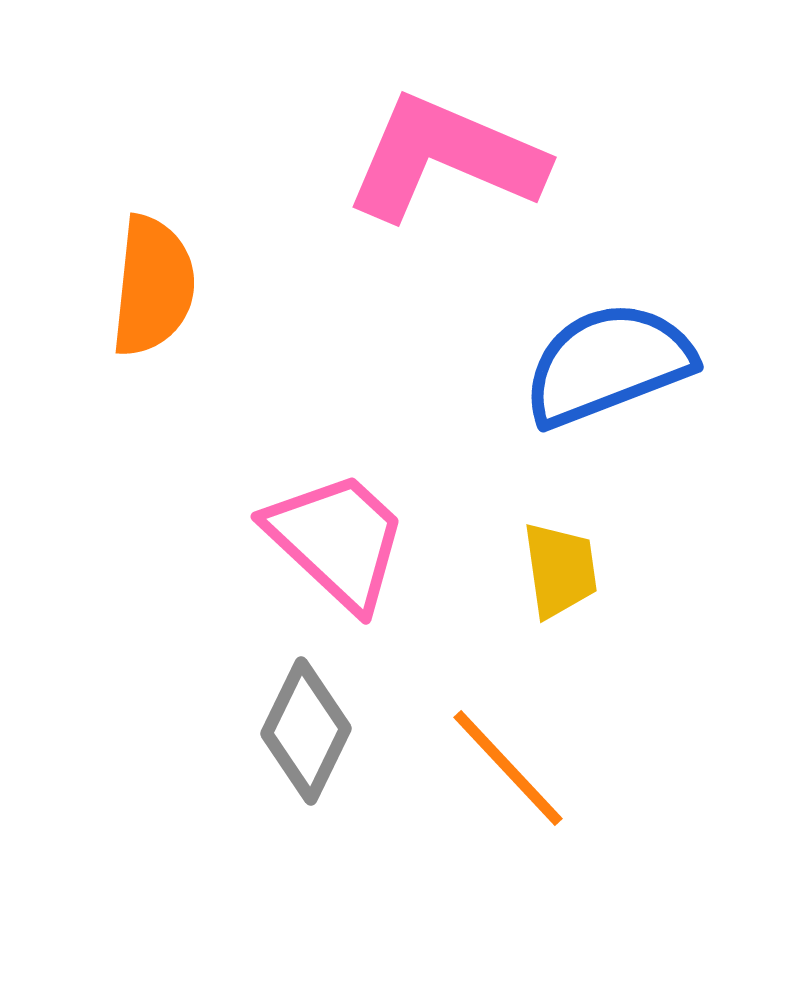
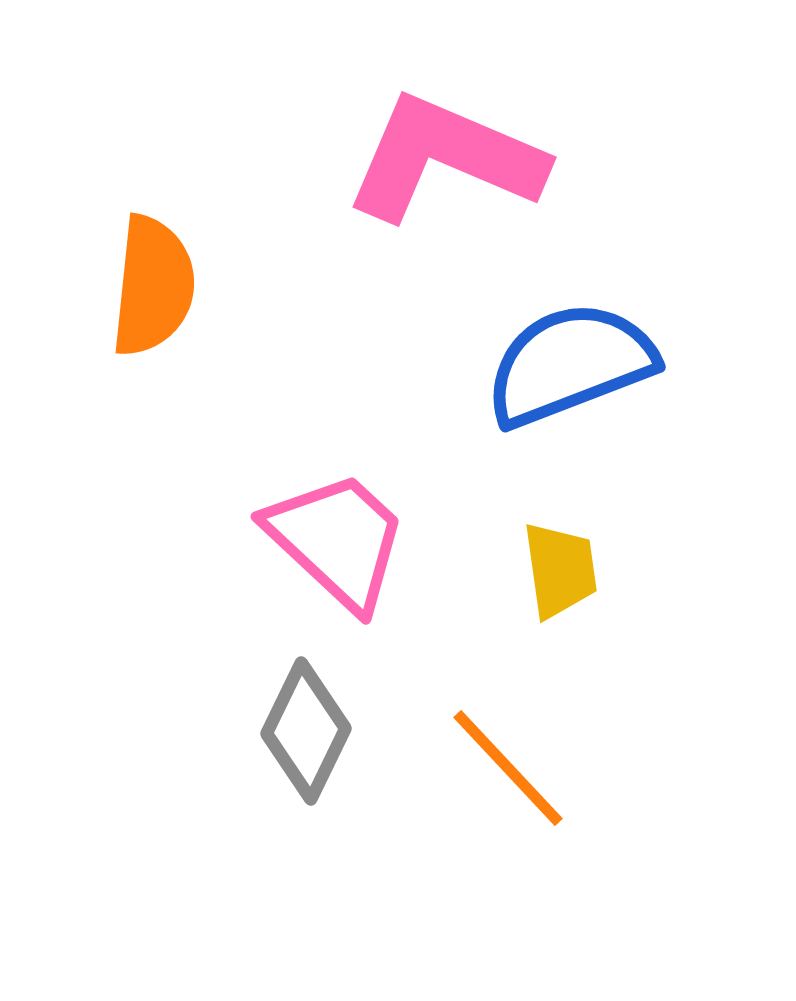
blue semicircle: moved 38 px left
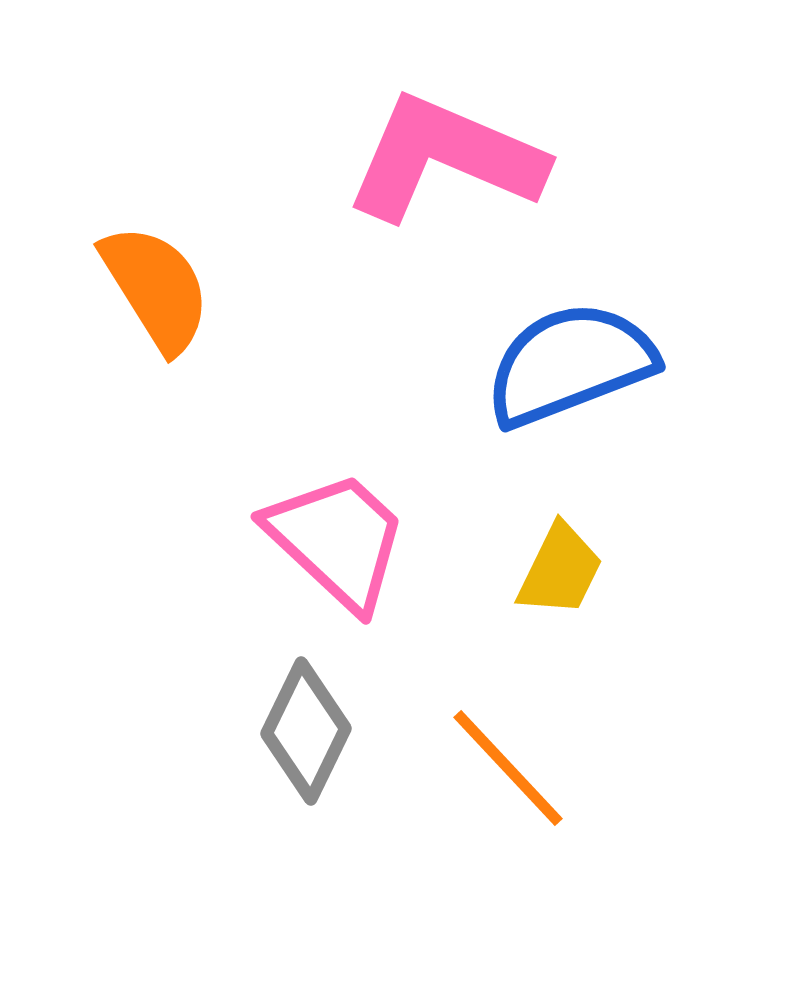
orange semicircle: moved 3 px right, 2 px down; rotated 38 degrees counterclockwise
yellow trapezoid: rotated 34 degrees clockwise
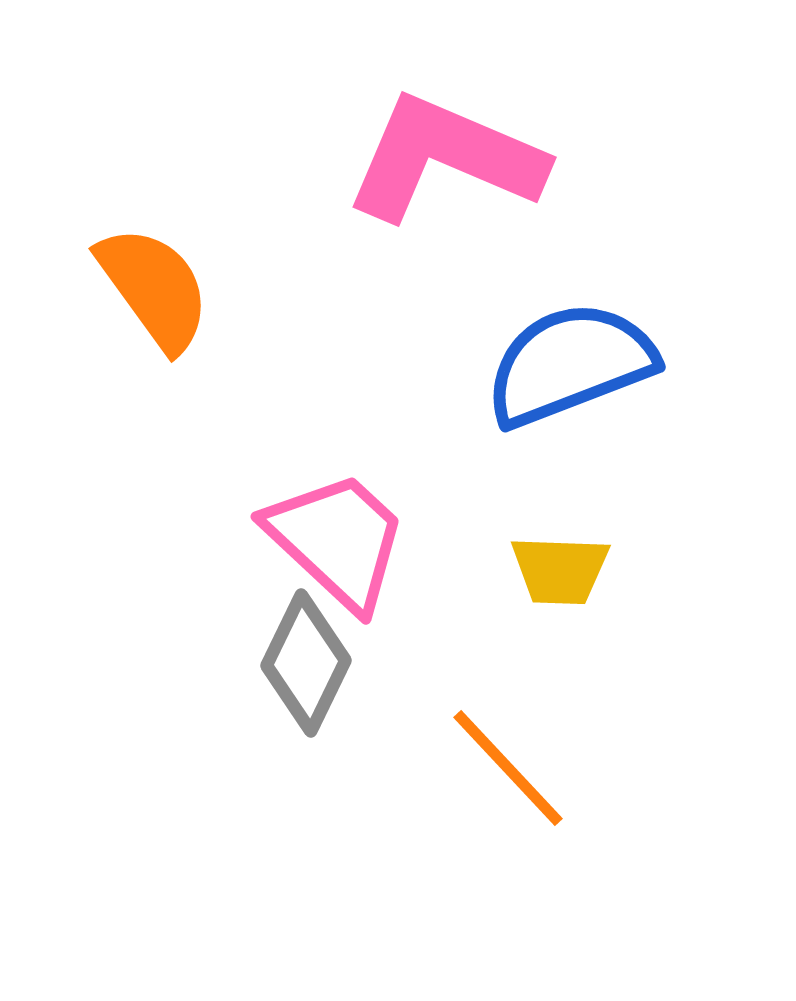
orange semicircle: moved 2 px left; rotated 4 degrees counterclockwise
yellow trapezoid: rotated 66 degrees clockwise
gray diamond: moved 68 px up
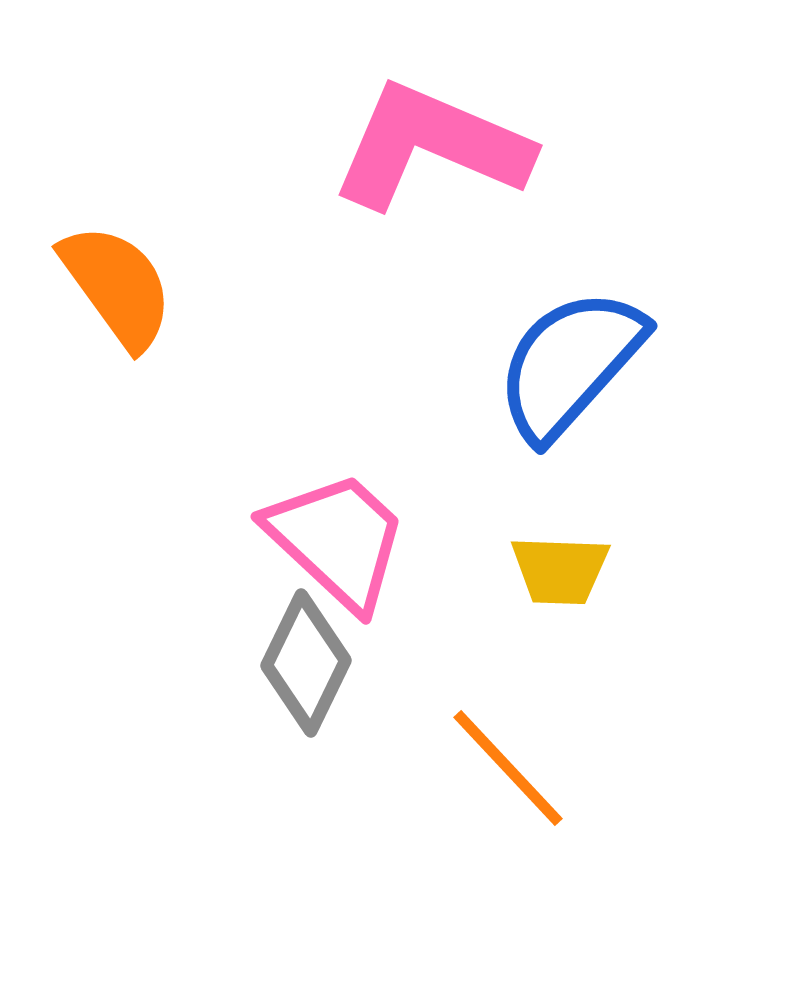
pink L-shape: moved 14 px left, 12 px up
orange semicircle: moved 37 px left, 2 px up
blue semicircle: rotated 27 degrees counterclockwise
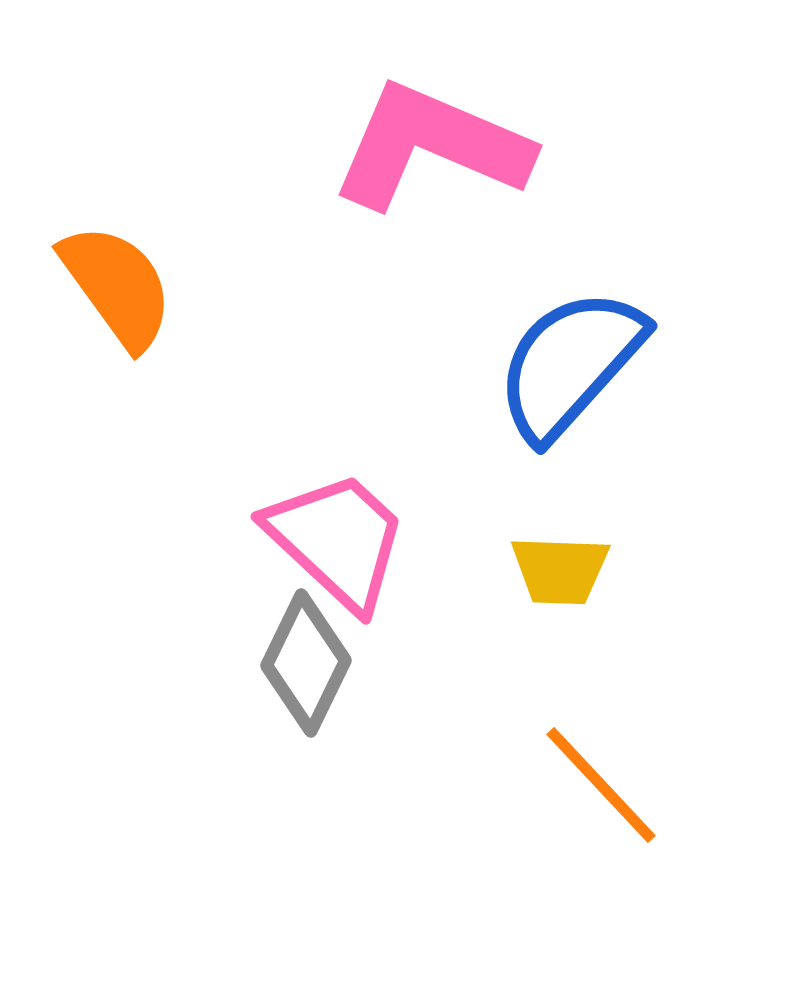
orange line: moved 93 px right, 17 px down
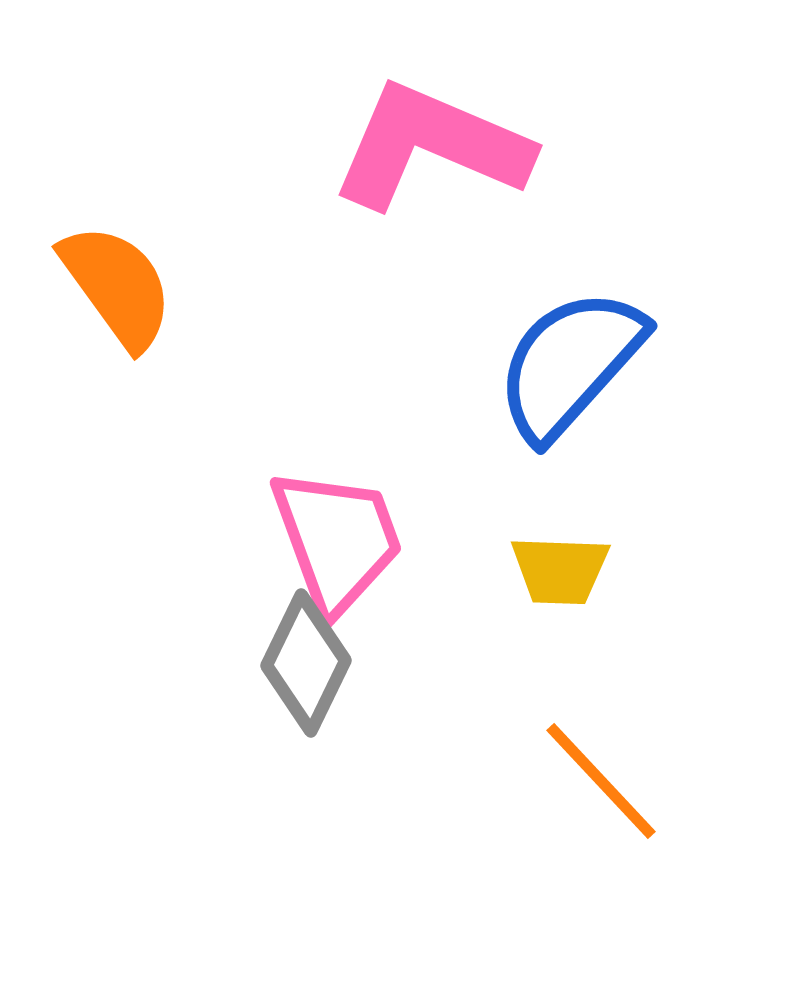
pink trapezoid: rotated 27 degrees clockwise
orange line: moved 4 px up
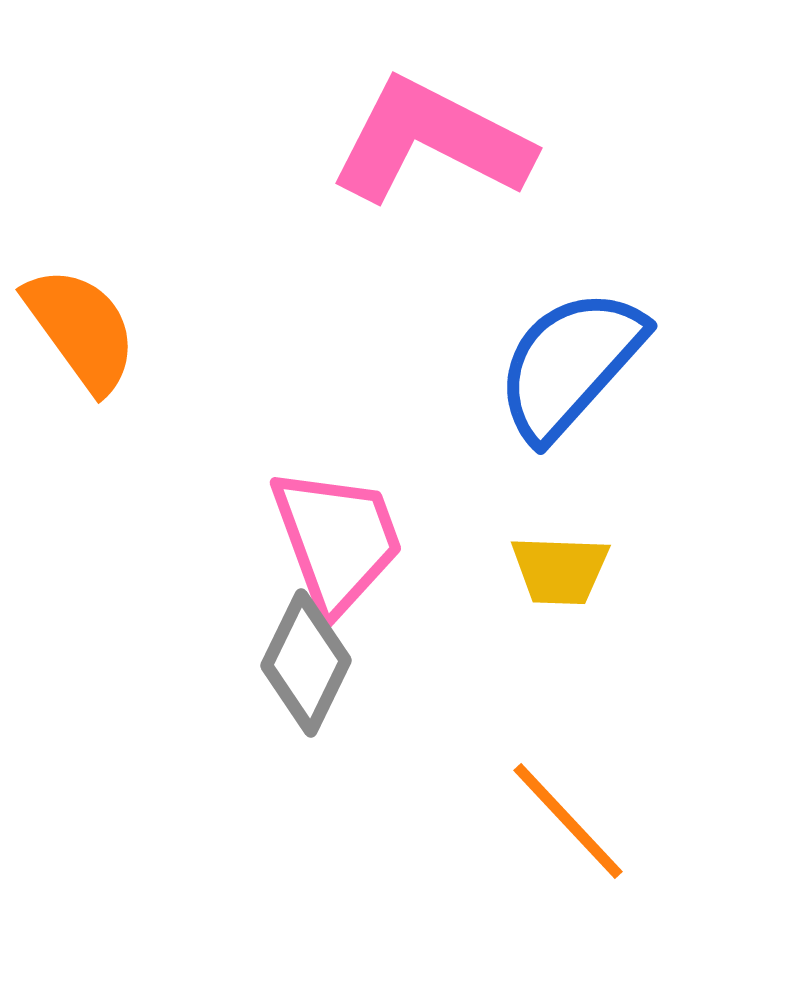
pink L-shape: moved 5 px up; rotated 4 degrees clockwise
orange semicircle: moved 36 px left, 43 px down
orange line: moved 33 px left, 40 px down
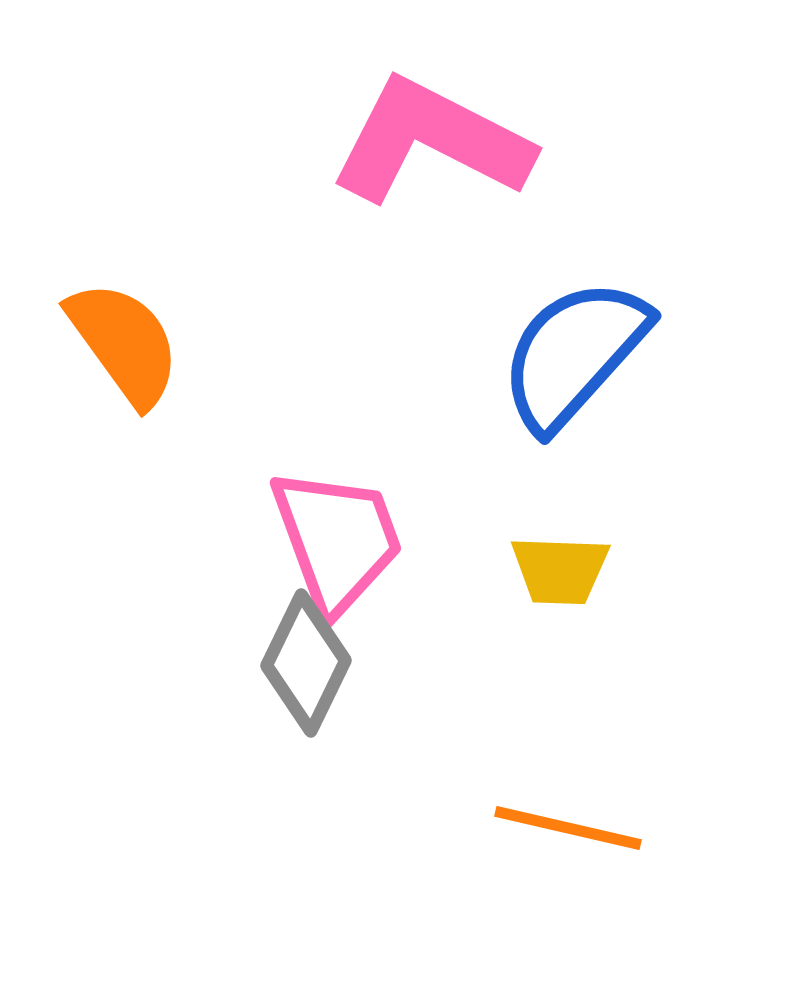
orange semicircle: moved 43 px right, 14 px down
blue semicircle: moved 4 px right, 10 px up
orange line: moved 7 px down; rotated 34 degrees counterclockwise
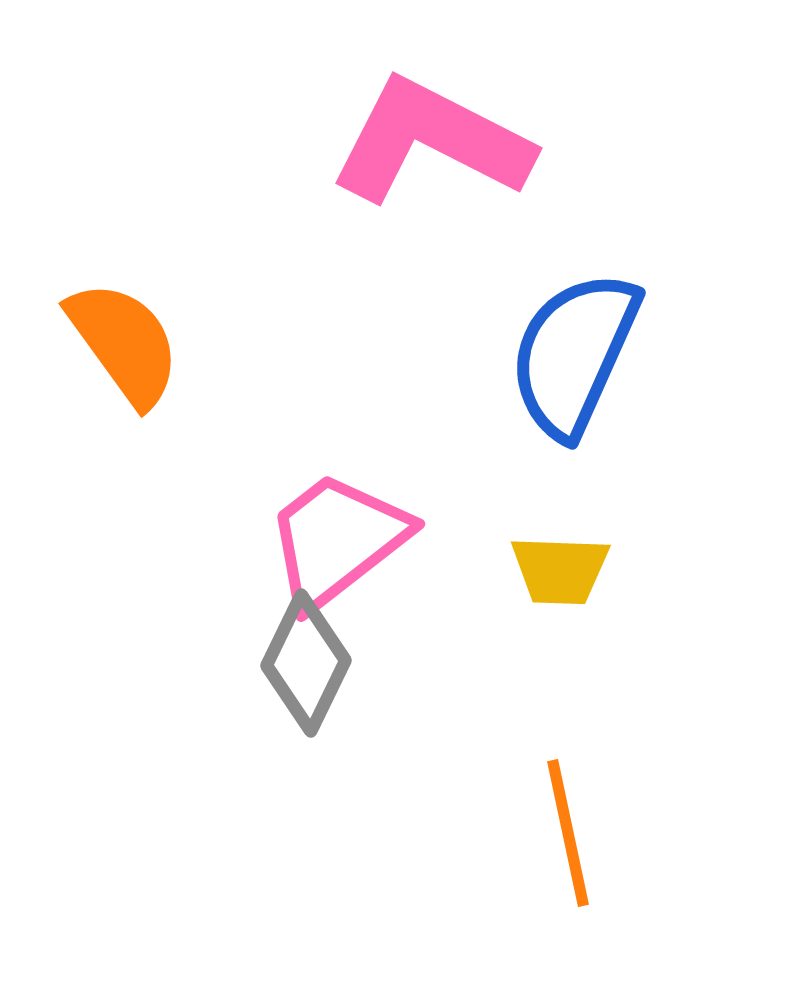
blue semicircle: rotated 18 degrees counterclockwise
pink trapezoid: rotated 108 degrees counterclockwise
orange line: moved 5 px down; rotated 65 degrees clockwise
